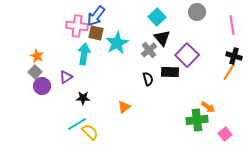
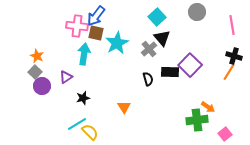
gray cross: moved 1 px up
purple square: moved 3 px right, 10 px down
black star: rotated 16 degrees counterclockwise
orange triangle: rotated 24 degrees counterclockwise
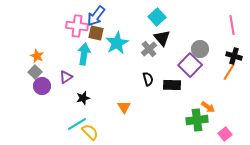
gray circle: moved 3 px right, 37 px down
black rectangle: moved 2 px right, 13 px down
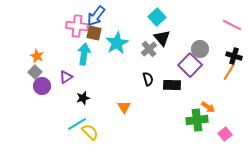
pink line: rotated 54 degrees counterclockwise
brown square: moved 2 px left
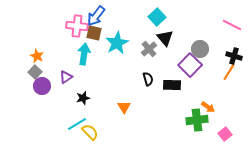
black triangle: moved 3 px right
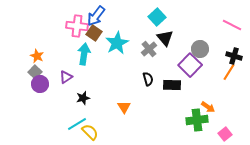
brown square: rotated 21 degrees clockwise
purple circle: moved 2 px left, 2 px up
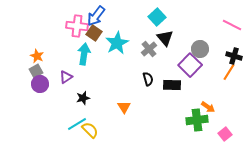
gray square: moved 1 px right, 1 px up; rotated 16 degrees clockwise
yellow semicircle: moved 2 px up
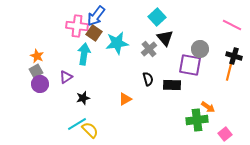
cyan star: rotated 20 degrees clockwise
purple square: rotated 35 degrees counterclockwise
orange line: rotated 18 degrees counterclockwise
orange triangle: moved 1 px right, 8 px up; rotated 32 degrees clockwise
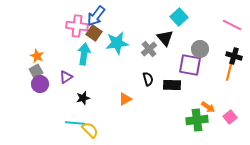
cyan square: moved 22 px right
cyan line: moved 2 px left, 1 px up; rotated 36 degrees clockwise
pink square: moved 5 px right, 17 px up
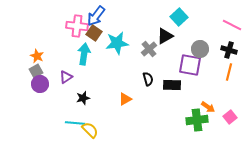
black triangle: moved 2 px up; rotated 42 degrees clockwise
black cross: moved 5 px left, 6 px up
